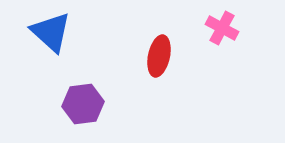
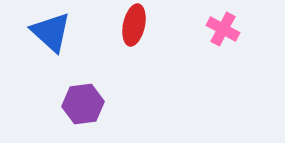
pink cross: moved 1 px right, 1 px down
red ellipse: moved 25 px left, 31 px up
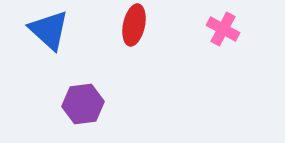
blue triangle: moved 2 px left, 2 px up
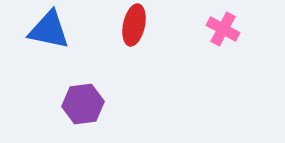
blue triangle: rotated 30 degrees counterclockwise
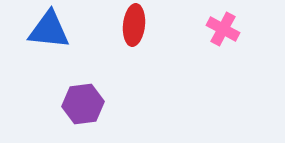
red ellipse: rotated 6 degrees counterclockwise
blue triangle: rotated 6 degrees counterclockwise
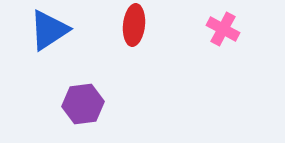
blue triangle: rotated 39 degrees counterclockwise
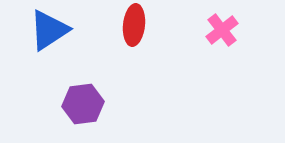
pink cross: moved 1 px left, 1 px down; rotated 24 degrees clockwise
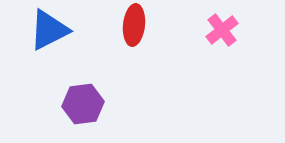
blue triangle: rotated 6 degrees clockwise
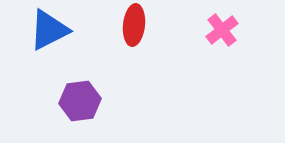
purple hexagon: moved 3 px left, 3 px up
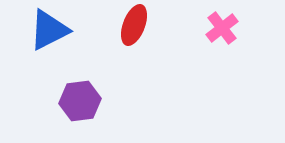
red ellipse: rotated 15 degrees clockwise
pink cross: moved 2 px up
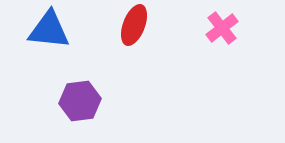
blue triangle: rotated 33 degrees clockwise
